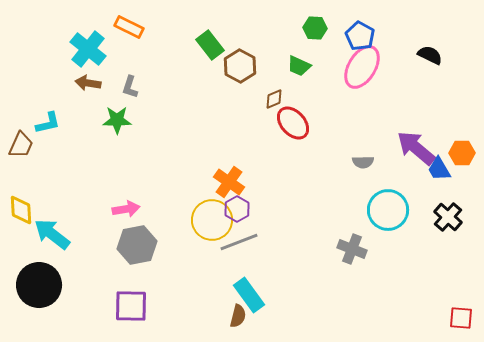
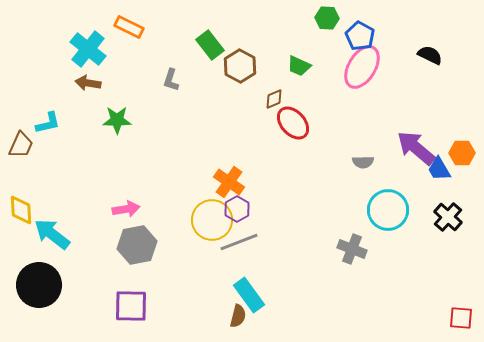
green hexagon: moved 12 px right, 10 px up
gray L-shape: moved 41 px right, 7 px up
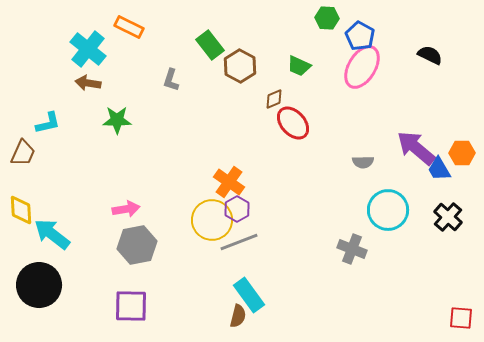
brown trapezoid: moved 2 px right, 8 px down
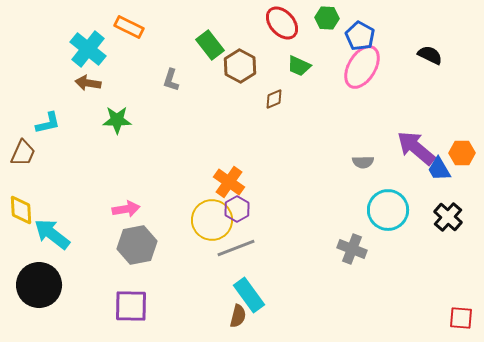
red ellipse: moved 11 px left, 100 px up
gray line: moved 3 px left, 6 px down
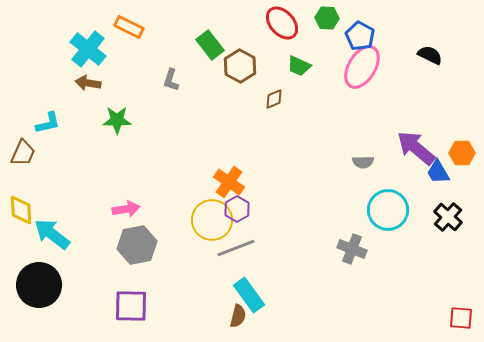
blue trapezoid: moved 1 px left, 3 px down
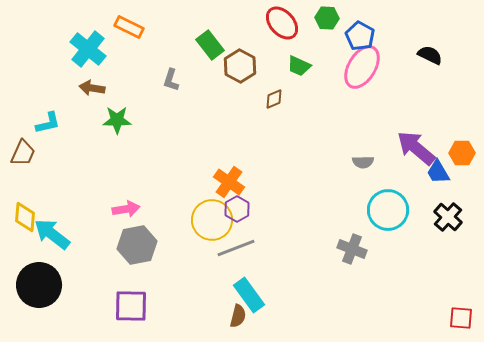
brown arrow: moved 4 px right, 5 px down
yellow diamond: moved 4 px right, 7 px down; rotated 8 degrees clockwise
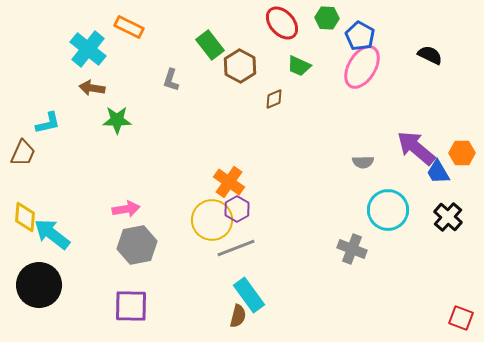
red square: rotated 15 degrees clockwise
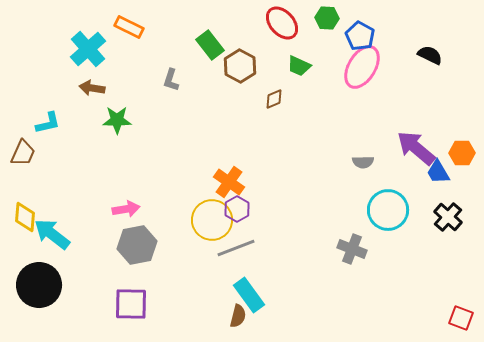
cyan cross: rotated 9 degrees clockwise
purple square: moved 2 px up
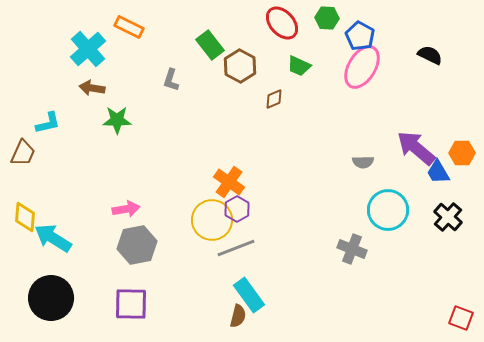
cyan arrow: moved 1 px right, 4 px down; rotated 6 degrees counterclockwise
black circle: moved 12 px right, 13 px down
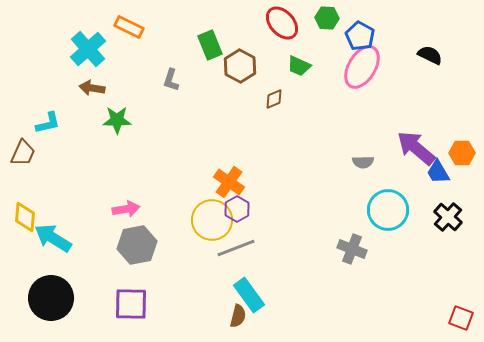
green rectangle: rotated 16 degrees clockwise
